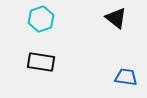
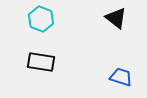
cyan hexagon: rotated 20 degrees counterclockwise
blue trapezoid: moved 5 px left; rotated 10 degrees clockwise
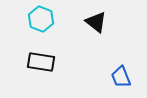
black triangle: moved 20 px left, 4 px down
blue trapezoid: rotated 130 degrees counterclockwise
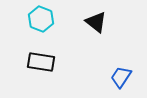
blue trapezoid: rotated 55 degrees clockwise
